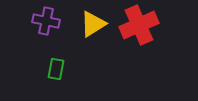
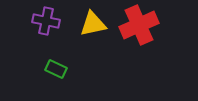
yellow triangle: rotated 20 degrees clockwise
green rectangle: rotated 75 degrees counterclockwise
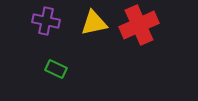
yellow triangle: moved 1 px right, 1 px up
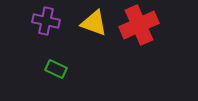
yellow triangle: rotated 32 degrees clockwise
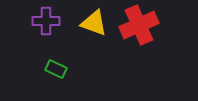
purple cross: rotated 12 degrees counterclockwise
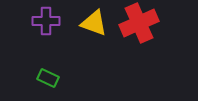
red cross: moved 2 px up
green rectangle: moved 8 px left, 9 px down
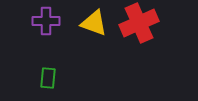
green rectangle: rotated 70 degrees clockwise
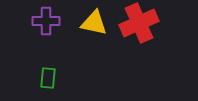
yellow triangle: rotated 8 degrees counterclockwise
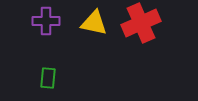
red cross: moved 2 px right
